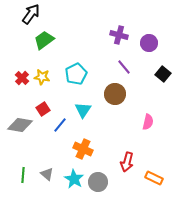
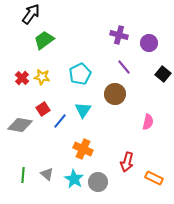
cyan pentagon: moved 4 px right
blue line: moved 4 px up
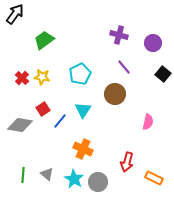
black arrow: moved 16 px left
purple circle: moved 4 px right
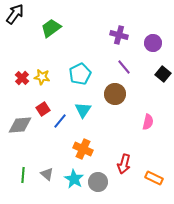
green trapezoid: moved 7 px right, 12 px up
gray diamond: rotated 15 degrees counterclockwise
red arrow: moved 3 px left, 2 px down
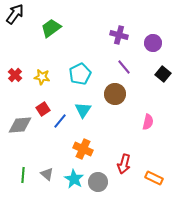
red cross: moved 7 px left, 3 px up
